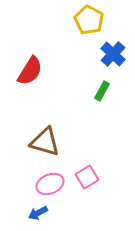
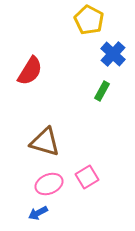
pink ellipse: moved 1 px left
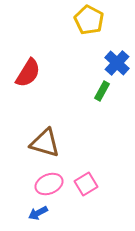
blue cross: moved 4 px right, 9 px down
red semicircle: moved 2 px left, 2 px down
brown triangle: moved 1 px down
pink square: moved 1 px left, 7 px down
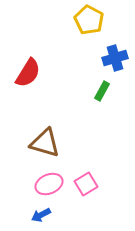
blue cross: moved 2 px left, 5 px up; rotated 30 degrees clockwise
blue arrow: moved 3 px right, 2 px down
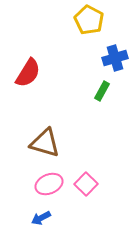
pink square: rotated 15 degrees counterclockwise
blue arrow: moved 3 px down
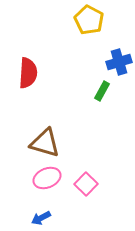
blue cross: moved 4 px right, 4 px down
red semicircle: rotated 28 degrees counterclockwise
pink ellipse: moved 2 px left, 6 px up
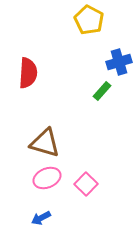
green rectangle: rotated 12 degrees clockwise
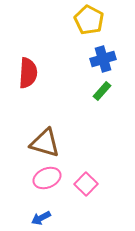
blue cross: moved 16 px left, 3 px up
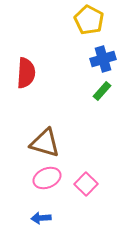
red semicircle: moved 2 px left
blue arrow: rotated 24 degrees clockwise
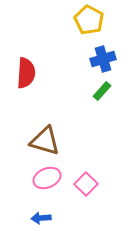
brown triangle: moved 2 px up
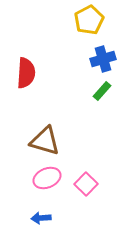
yellow pentagon: rotated 16 degrees clockwise
